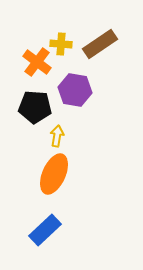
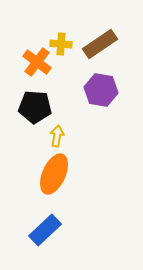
purple hexagon: moved 26 px right
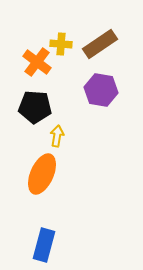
orange ellipse: moved 12 px left
blue rectangle: moved 1 px left, 15 px down; rotated 32 degrees counterclockwise
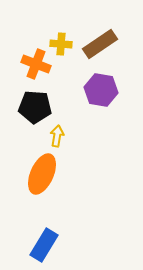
orange cross: moved 1 px left, 2 px down; rotated 16 degrees counterclockwise
blue rectangle: rotated 16 degrees clockwise
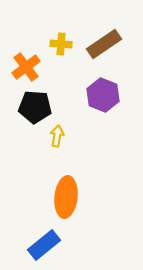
brown rectangle: moved 4 px right
orange cross: moved 10 px left, 3 px down; rotated 32 degrees clockwise
purple hexagon: moved 2 px right, 5 px down; rotated 12 degrees clockwise
orange ellipse: moved 24 px right, 23 px down; rotated 18 degrees counterclockwise
blue rectangle: rotated 20 degrees clockwise
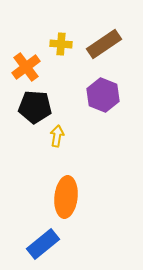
blue rectangle: moved 1 px left, 1 px up
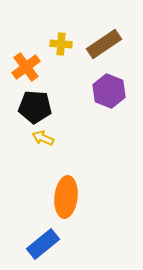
purple hexagon: moved 6 px right, 4 px up
yellow arrow: moved 14 px left, 2 px down; rotated 75 degrees counterclockwise
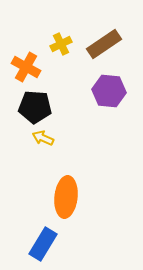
yellow cross: rotated 30 degrees counterclockwise
orange cross: rotated 24 degrees counterclockwise
purple hexagon: rotated 16 degrees counterclockwise
blue rectangle: rotated 20 degrees counterclockwise
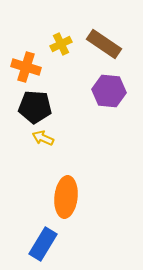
brown rectangle: rotated 68 degrees clockwise
orange cross: rotated 12 degrees counterclockwise
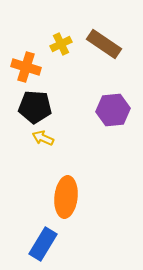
purple hexagon: moved 4 px right, 19 px down; rotated 12 degrees counterclockwise
